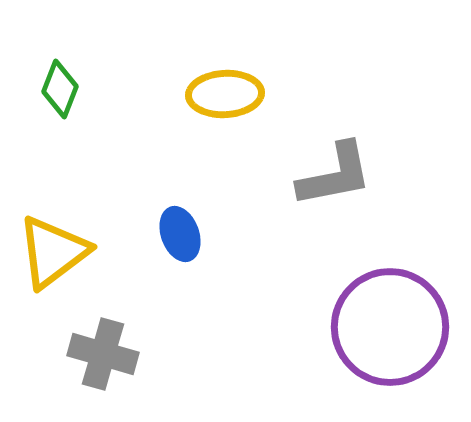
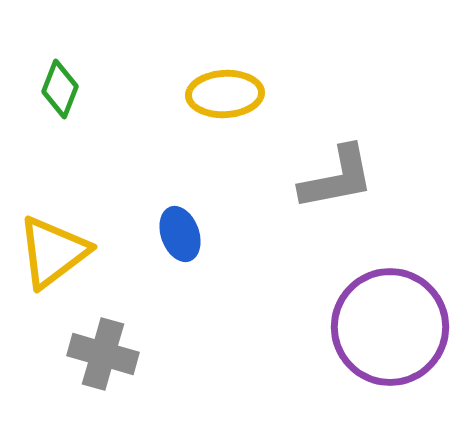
gray L-shape: moved 2 px right, 3 px down
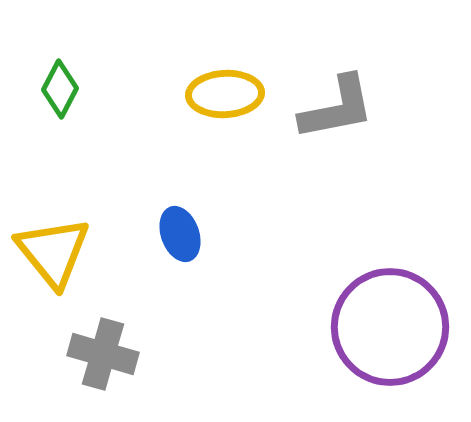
green diamond: rotated 6 degrees clockwise
gray L-shape: moved 70 px up
yellow triangle: rotated 32 degrees counterclockwise
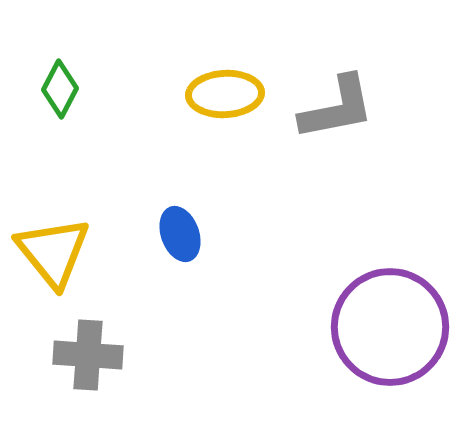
gray cross: moved 15 px left, 1 px down; rotated 12 degrees counterclockwise
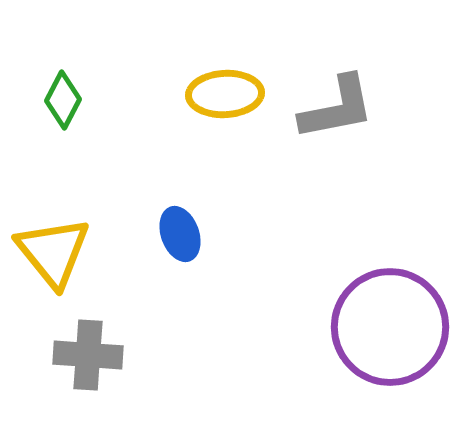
green diamond: moved 3 px right, 11 px down
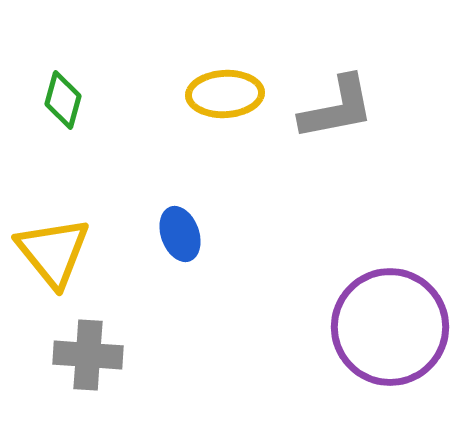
green diamond: rotated 12 degrees counterclockwise
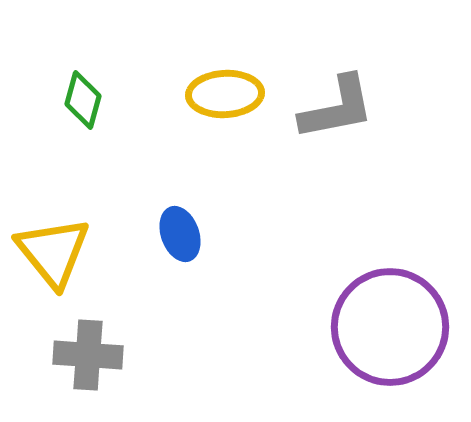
green diamond: moved 20 px right
